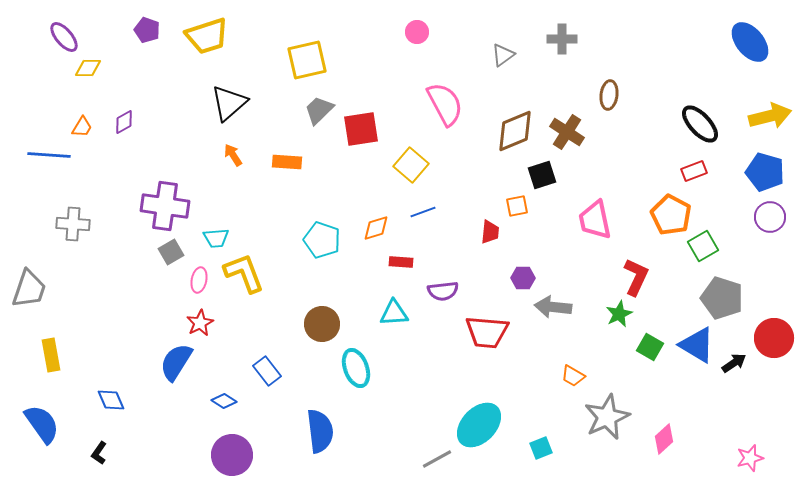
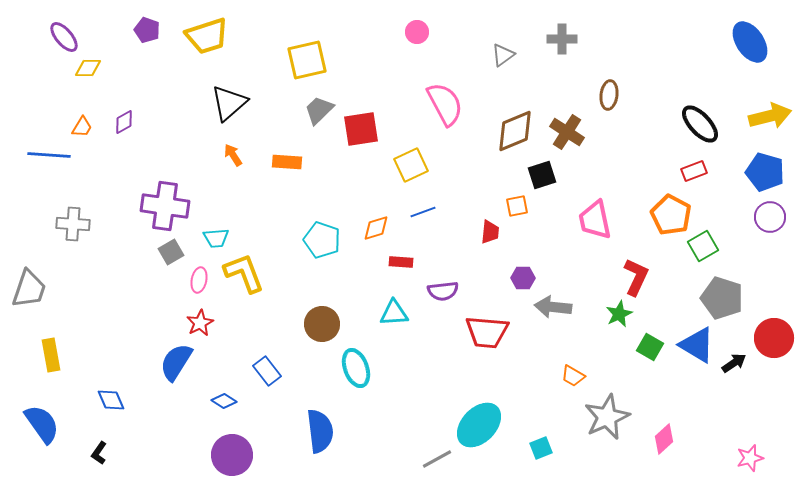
blue ellipse at (750, 42): rotated 6 degrees clockwise
yellow square at (411, 165): rotated 24 degrees clockwise
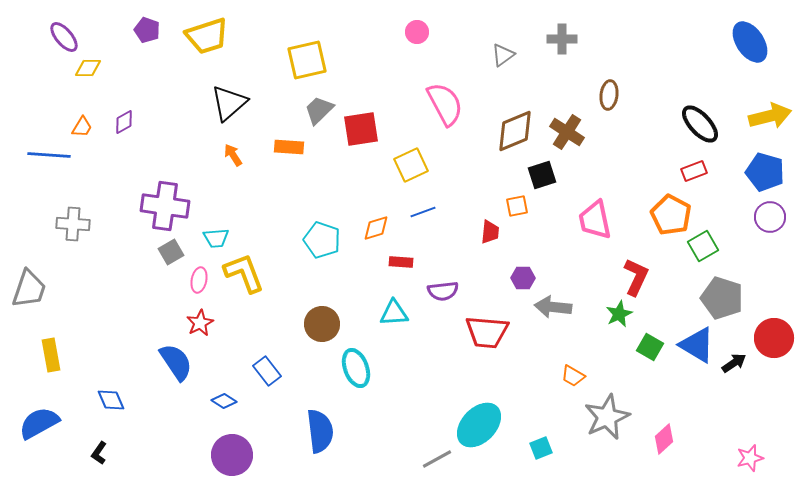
orange rectangle at (287, 162): moved 2 px right, 15 px up
blue semicircle at (176, 362): rotated 114 degrees clockwise
blue semicircle at (42, 424): moved 3 px left, 1 px up; rotated 84 degrees counterclockwise
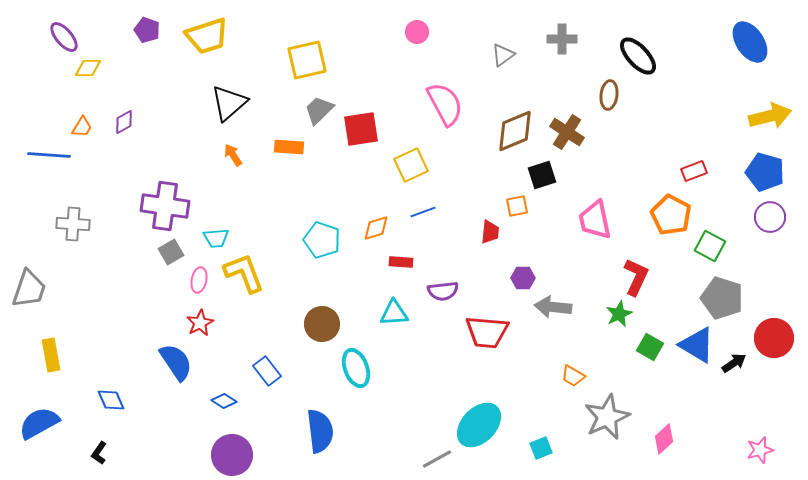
black ellipse at (700, 124): moved 62 px left, 68 px up
green square at (703, 246): moved 7 px right; rotated 32 degrees counterclockwise
pink star at (750, 458): moved 10 px right, 8 px up
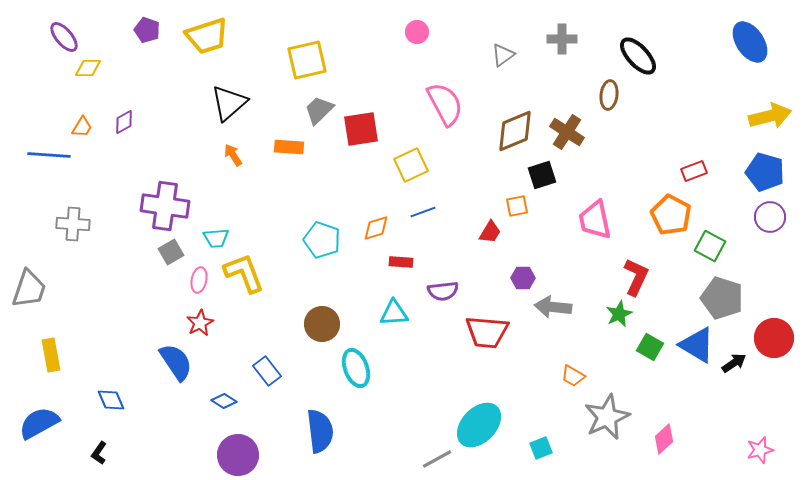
red trapezoid at (490, 232): rotated 25 degrees clockwise
purple circle at (232, 455): moved 6 px right
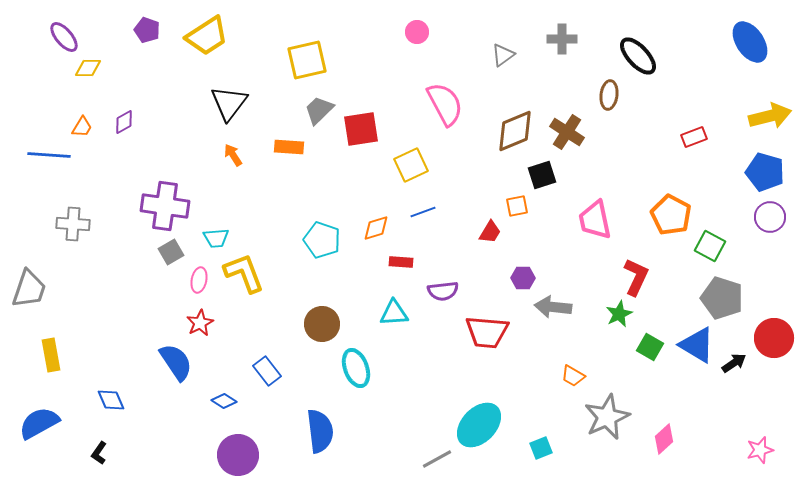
yellow trapezoid at (207, 36): rotated 15 degrees counterclockwise
black triangle at (229, 103): rotated 12 degrees counterclockwise
red rectangle at (694, 171): moved 34 px up
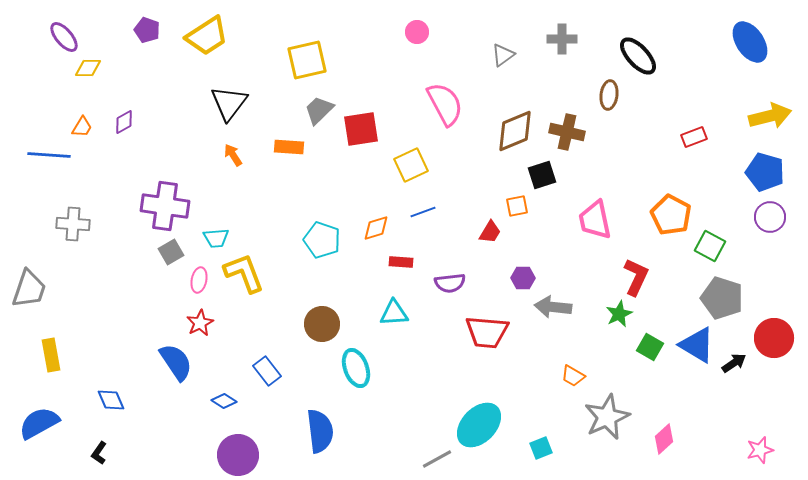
brown cross at (567, 132): rotated 20 degrees counterclockwise
purple semicircle at (443, 291): moved 7 px right, 8 px up
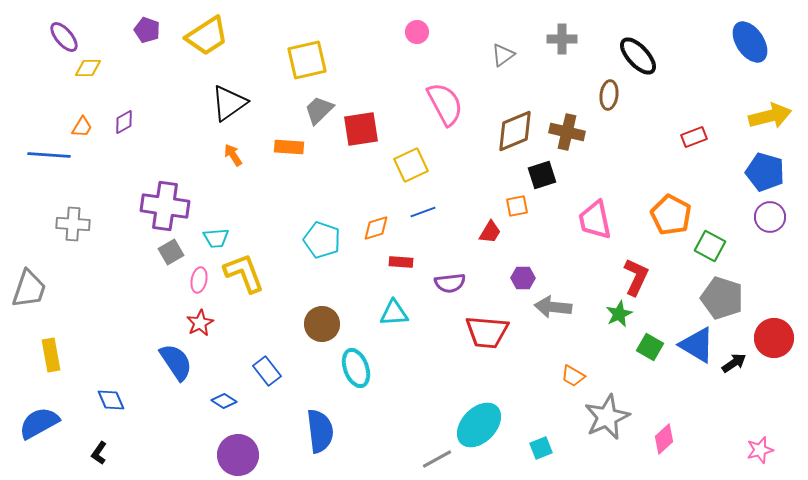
black triangle at (229, 103): rotated 18 degrees clockwise
